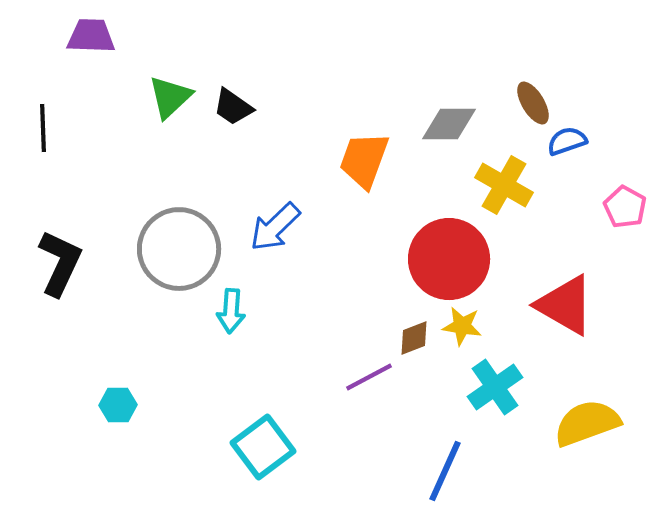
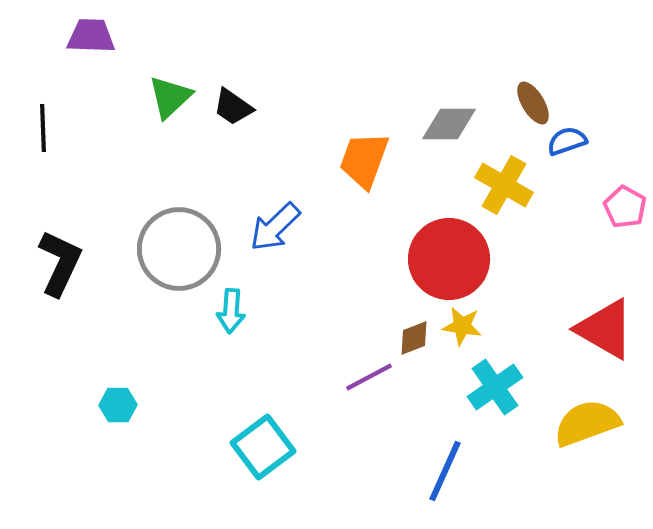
red triangle: moved 40 px right, 24 px down
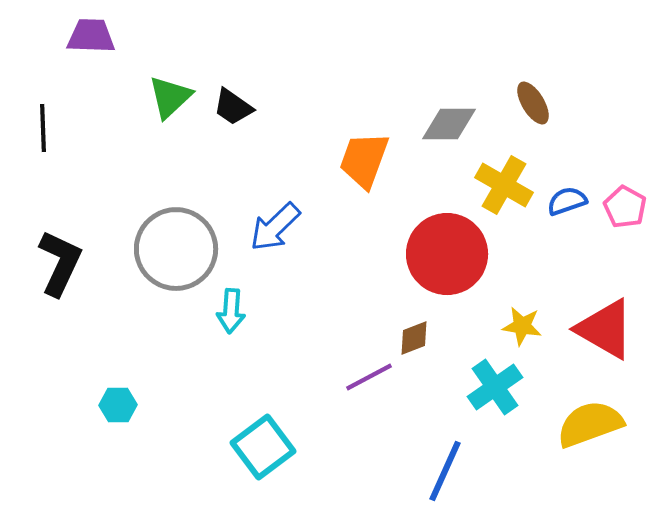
blue semicircle: moved 60 px down
gray circle: moved 3 px left
red circle: moved 2 px left, 5 px up
yellow star: moved 60 px right
yellow semicircle: moved 3 px right, 1 px down
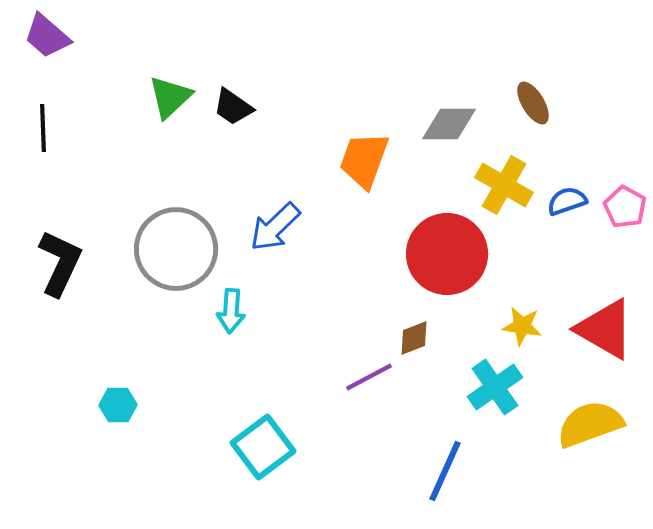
purple trapezoid: moved 44 px left; rotated 141 degrees counterclockwise
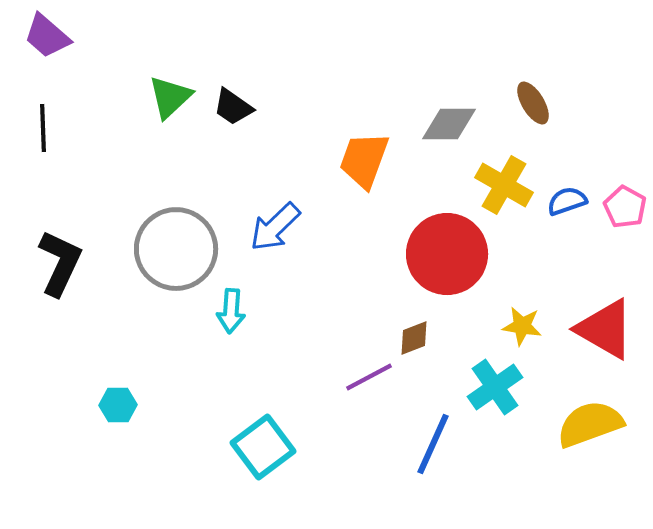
blue line: moved 12 px left, 27 px up
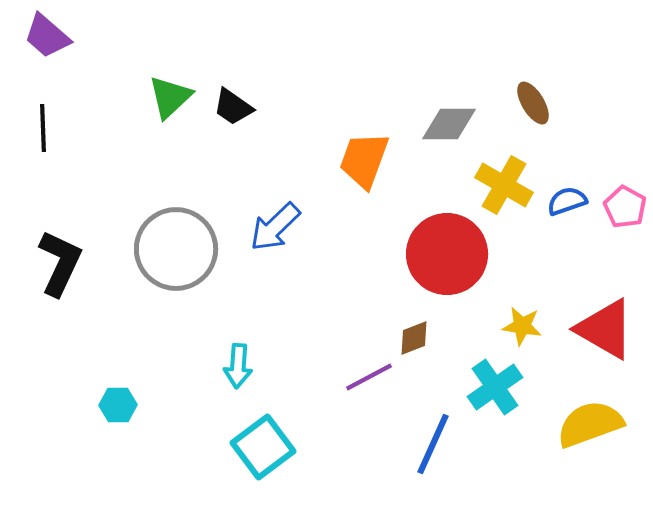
cyan arrow: moved 7 px right, 55 px down
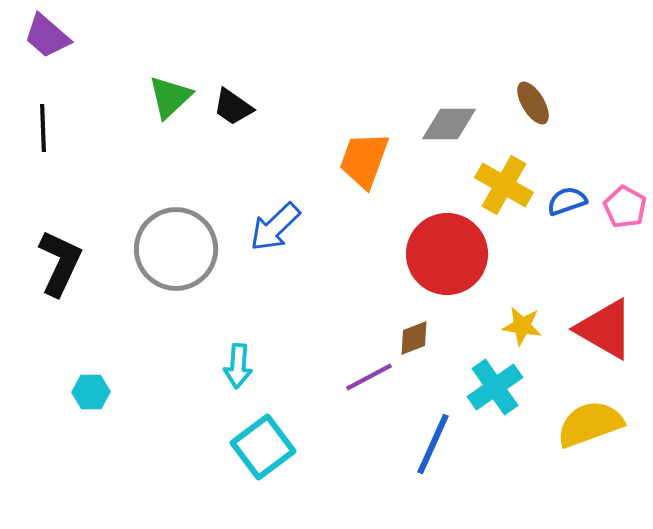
cyan hexagon: moved 27 px left, 13 px up
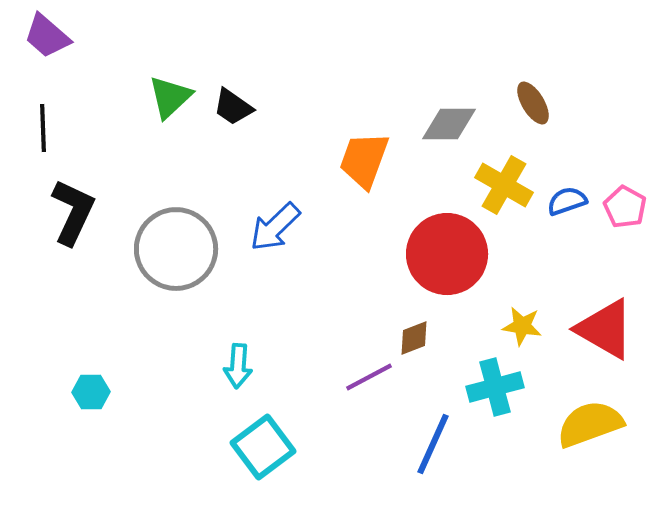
black L-shape: moved 13 px right, 51 px up
cyan cross: rotated 20 degrees clockwise
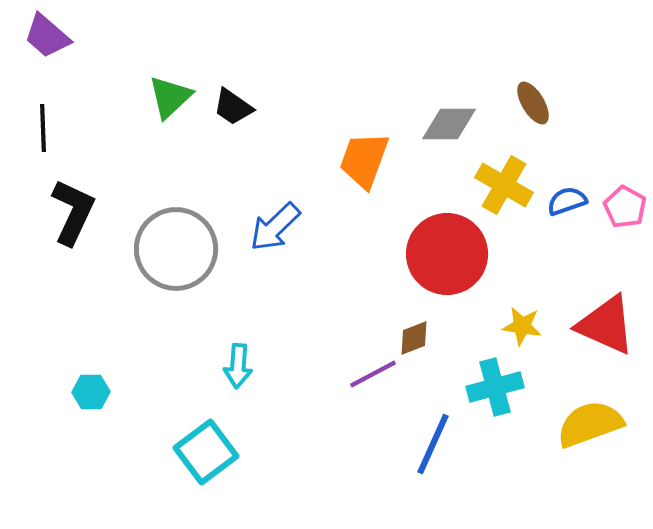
red triangle: moved 1 px right, 4 px up; rotated 6 degrees counterclockwise
purple line: moved 4 px right, 3 px up
cyan square: moved 57 px left, 5 px down
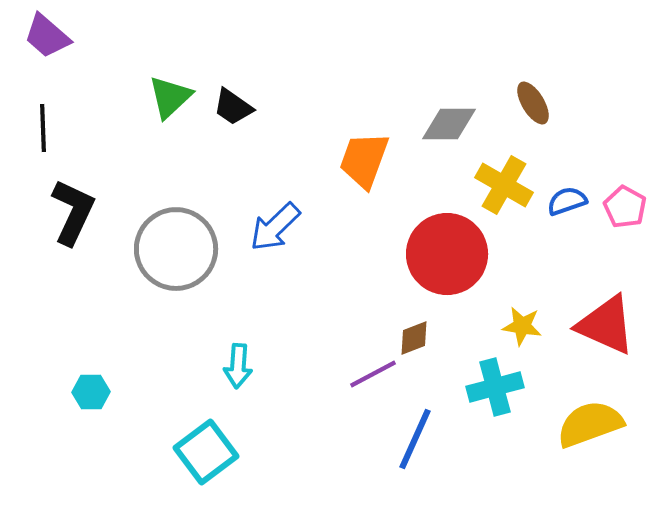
blue line: moved 18 px left, 5 px up
